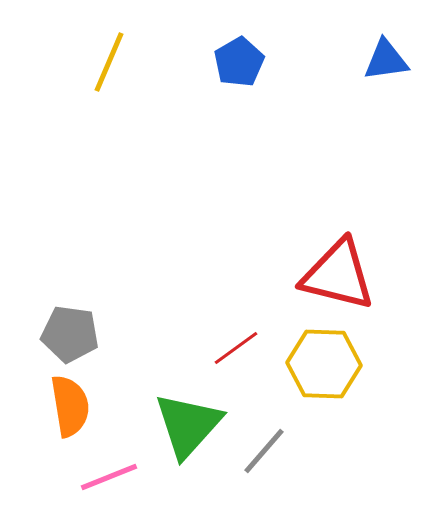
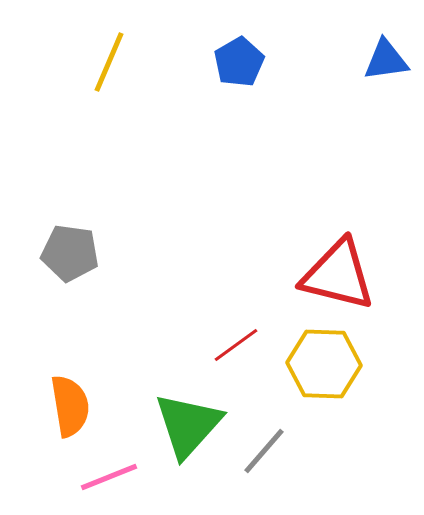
gray pentagon: moved 81 px up
red line: moved 3 px up
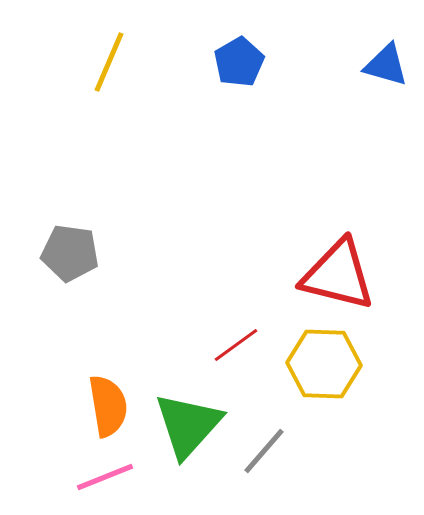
blue triangle: moved 5 px down; rotated 24 degrees clockwise
orange semicircle: moved 38 px right
pink line: moved 4 px left
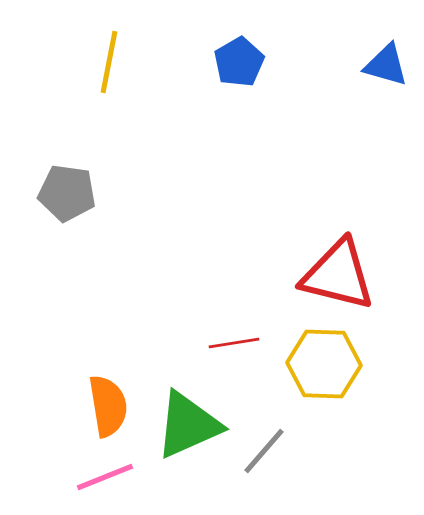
yellow line: rotated 12 degrees counterclockwise
gray pentagon: moved 3 px left, 60 px up
red line: moved 2 px left, 2 px up; rotated 27 degrees clockwise
green triangle: rotated 24 degrees clockwise
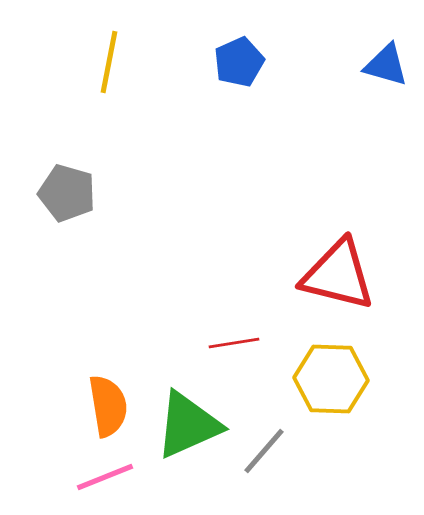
blue pentagon: rotated 6 degrees clockwise
gray pentagon: rotated 8 degrees clockwise
yellow hexagon: moved 7 px right, 15 px down
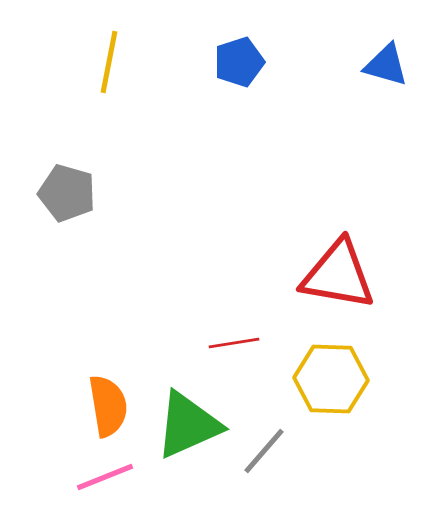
blue pentagon: rotated 6 degrees clockwise
red triangle: rotated 4 degrees counterclockwise
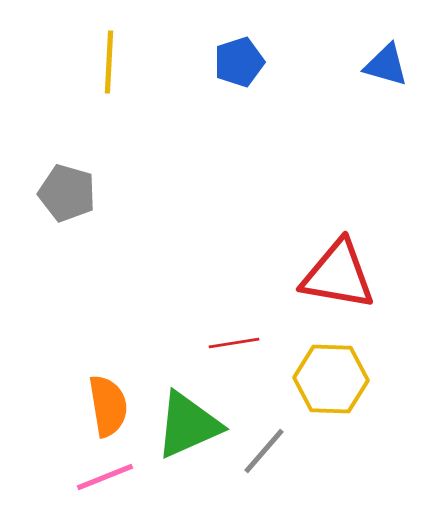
yellow line: rotated 8 degrees counterclockwise
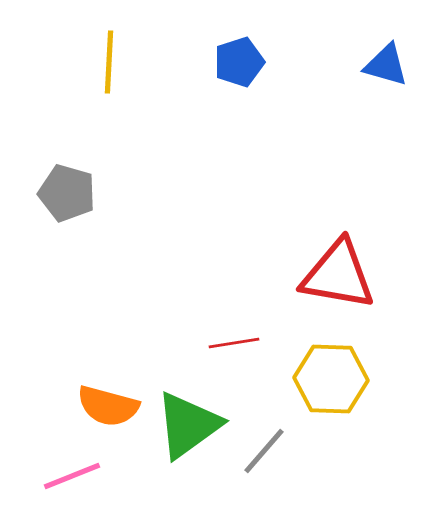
orange semicircle: rotated 114 degrees clockwise
green triangle: rotated 12 degrees counterclockwise
pink line: moved 33 px left, 1 px up
